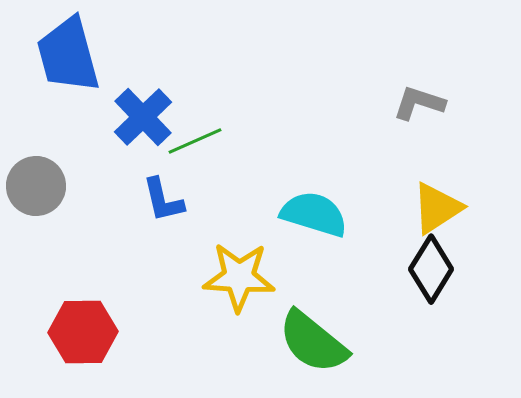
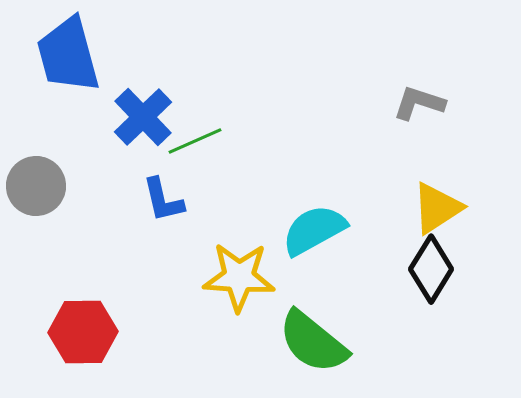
cyan semicircle: moved 16 px down; rotated 46 degrees counterclockwise
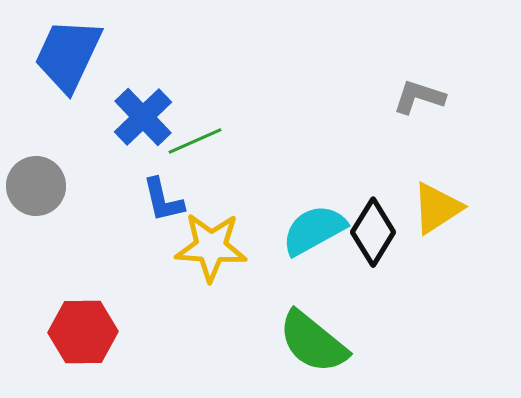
blue trapezoid: rotated 40 degrees clockwise
gray L-shape: moved 6 px up
black diamond: moved 58 px left, 37 px up
yellow star: moved 28 px left, 30 px up
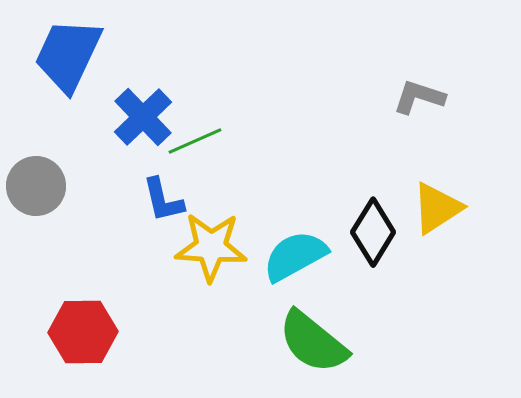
cyan semicircle: moved 19 px left, 26 px down
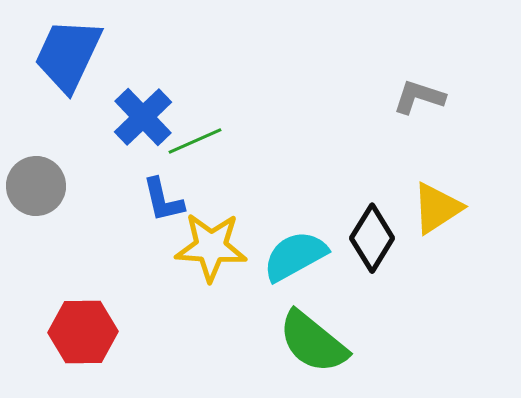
black diamond: moved 1 px left, 6 px down
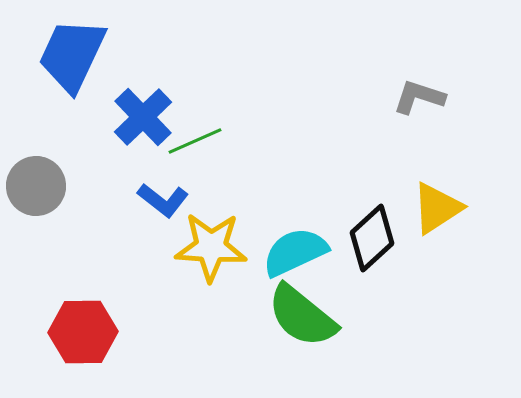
blue trapezoid: moved 4 px right
blue L-shape: rotated 39 degrees counterclockwise
black diamond: rotated 16 degrees clockwise
cyan semicircle: moved 4 px up; rotated 4 degrees clockwise
green semicircle: moved 11 px left, 26 px up
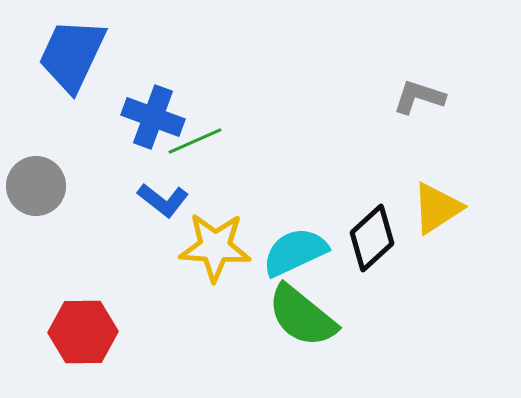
blue cross: moved 10 px right; rotated 26 degrees counterclockwise
yellow star: moved 4 px right
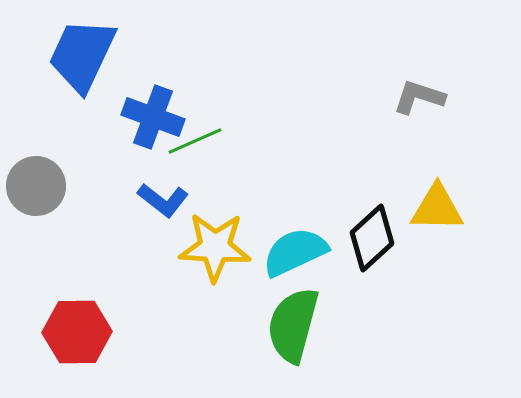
blue trapezoid: moved 10 px right
yellow triangle: rotated 34 degrees clockwise
green semicircle: moved 9 px left, 9 px down; rotated 66 degrees clockwise
red hexagon: moved 6 px left
